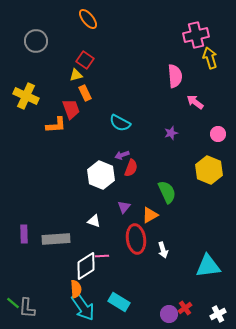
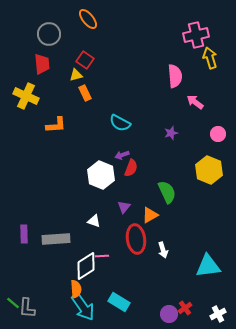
gray circle: moved 13 px right, 7 px up
red trapezoid: moved 29 px left, 45 px up; rotated 15 degrees clockwise
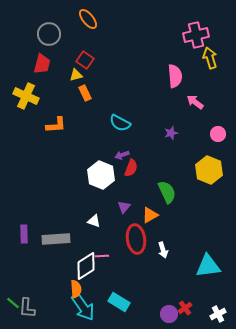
red trapezoid: rotated 20 degrees clockwise
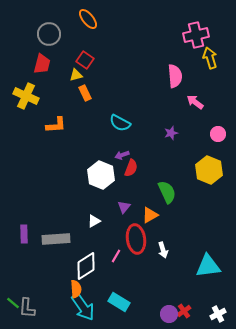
white triangle: rotated 48 degrees counterclockwise
pink line: moved 14 px right; rotated 56 degrees counterclockwise
red cross: moved 1 px left, 3 px down
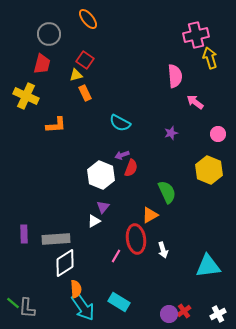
purple triangle: moved 21 px left
white diamond: moved 21 px left, 3 px up
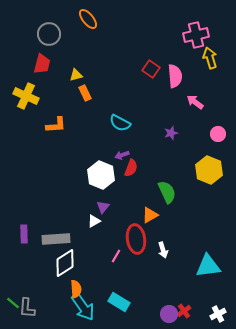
red square: moved 66 px right, 9 px down
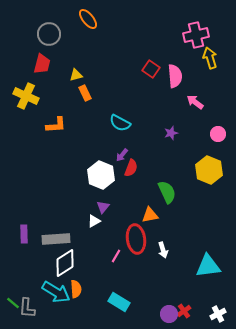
purple arrow: rotated 32 degrees counterclockwise
orange triangle: rotated 18 degrees clockwise
cyan arrow: moved 27 px left, 15 px up; rotated 24 degrees counterclockwise
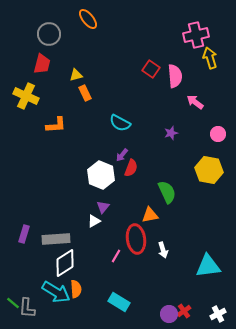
yellow hexagon: rotated 12 degrees counterclockwise
purple rectangle: rotated 18 degrees clockwise
